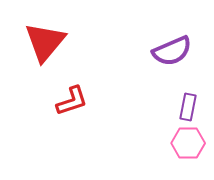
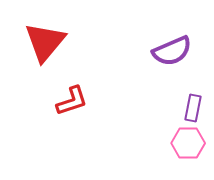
purple rectangle: moved 5 px right, 1 px down
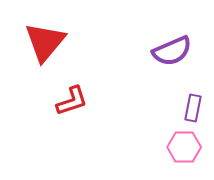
pink hexagon: moved 4 px left, 4 px down
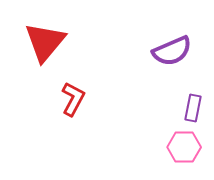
red L-shape: moved 1 px right, 2 px up; rotated 44 degrees counterclockwise
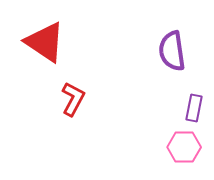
red triangle: rotated 36 degrees counterclockwise
purple semicircle: rotated 105 degrees clockwise
purple rectangle: moved 1 px right
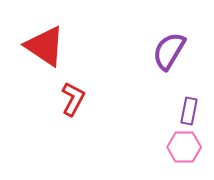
red triangle: moved 4 px down
purple semicircle: moved 3 px left; rotated 39 degrees clockwise
purple rectangle: moved 5 px left, 3 px down
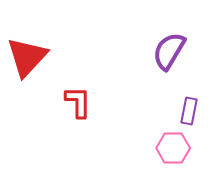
red triangle: moved 18 px left, 11 px down; rotated 39 degrees clockwise
red L-shape: moved 5 px right, 3 px down; rotated 28 degrees counterclockwise
pink hexagon: moved 11 px left, 1 px down
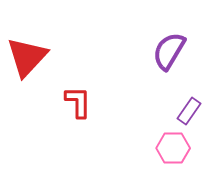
purple rectangle: rotated 24 degrees clockwise
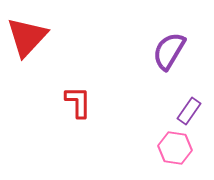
red triangle: moved 20 px up
pink hexagon: moved 2 px right; rotated 8 degrees clockwise
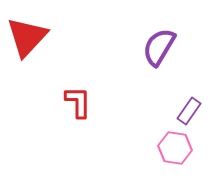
purple semicircle: moved 10 px left, 4 px up
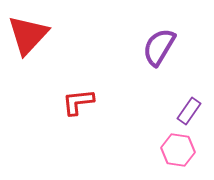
red triangle: moved 1 px right, 2 px up
red L-shape: rotated 96 degrees counterclockwise
pink hexagon: moved 3 px right, 2 px down
